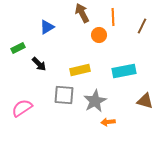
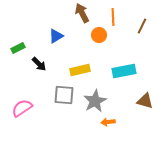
blue triangle: moved 9 px right, 9 px down
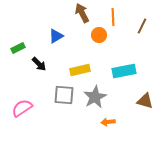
gray star: moved 4 px up
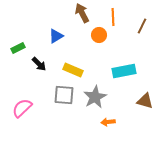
yellow rectangle: moved 7 px left; rotated 36 degrees clockwise
pink semicircle: rotated 10 degrees counterclockwise
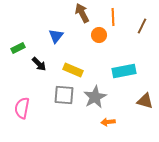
blue triangle: rotated 21 degrees counterclockwise
pink semicircle: rotated 35 degrees counterclockwise
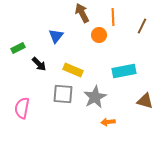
gray square: moved 1 px left, 1 px up
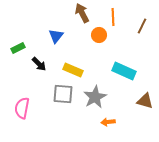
cyan rectangle: rotated 35 degrees clockwise
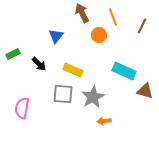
orange line: rotated 18 degrees counterclockwise
green rectangle: moved 5 px left, 6 px down
gray star: moved 2 px left
brown triangle: moved 10 px up
orange arrow: moved 4 px left, 1 px up
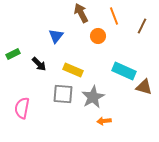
brown arrow: moved 1 px left
orange line: moved 1 px right, 1 px up
orange circle: moved 1 px left, 1 px down
brown triangle: moved 1 px left, 4 px up
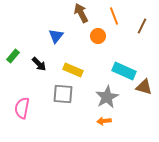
green rectangle: moved 2 px down; rotated 24 degrees counterclockwise
gray star: moved 14 px right
